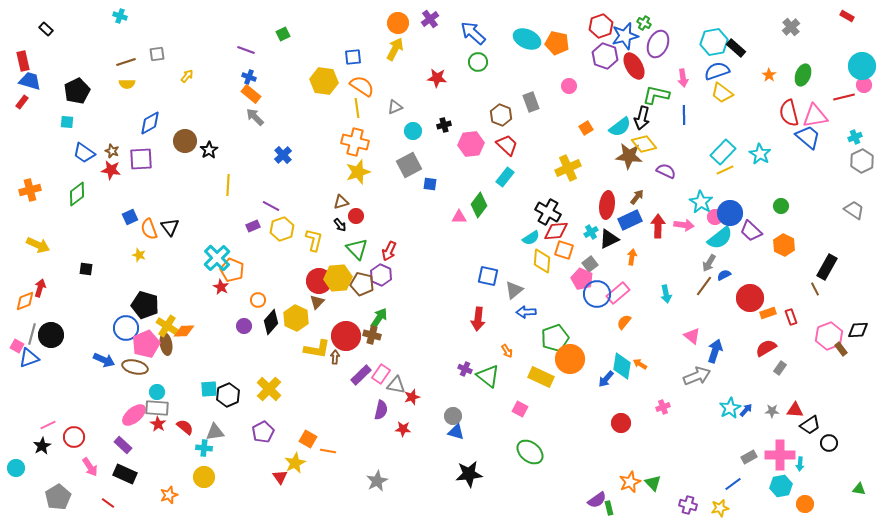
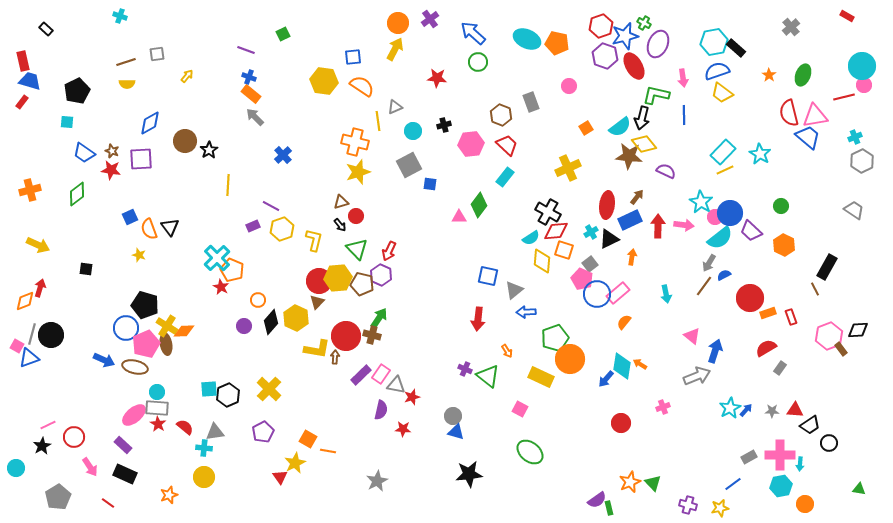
yellow line at (357, 108): moved 21 px right, 13 px down
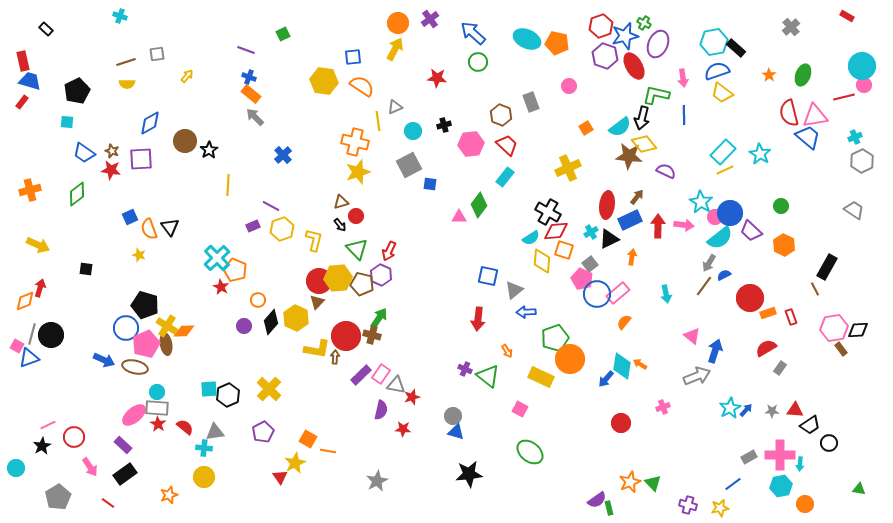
orange pentagon at (232, 270): moved 3 px right
pink hexagon at (829, 336): moved 5 px right, 8 px up; rotated 12 degrees clockwise
black rectangle at (125, 474): rotated 60 degrees counterclockwise
